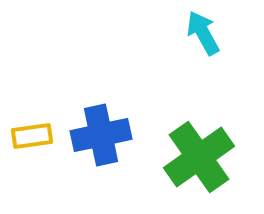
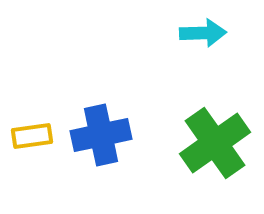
cyan arrow: rotated 117 degrees clockwise
green cross: moved 16 px right, 14 px up
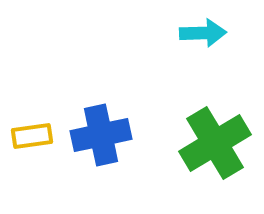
green cross: rotated 4 degrees clockwise
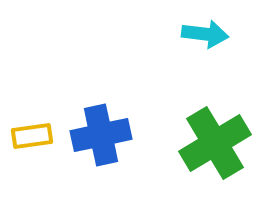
cyan arrow: moved 2 px right, 1 px down; rotated 9 degrees clockwise
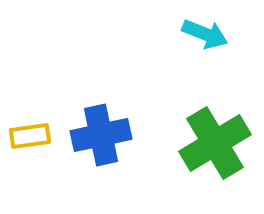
cyan arrow: rotated 15 degrees clockwise
yellow rectangle: moved 2 px left
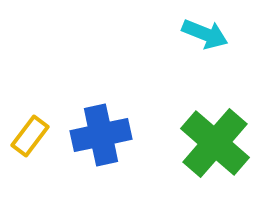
yellow rectangle: rotated 45 degrees counterclockwise
green cross: rotated 18 degrees counterclockwise
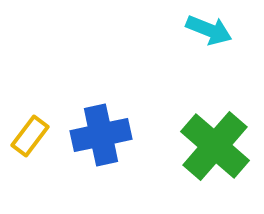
cyan arrow: moved 4 px right, 4 px up
green cross: moved 3 px down
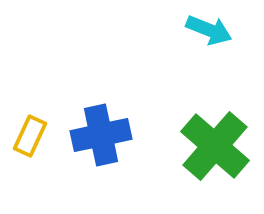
yellow rectangle: rotated 12 degrees counterclockwise
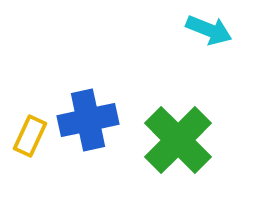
blue cross: moved 13 px left, 15 px up
green cross: moved 37 px left, 6 px up; rotated 4 degrees clockwise
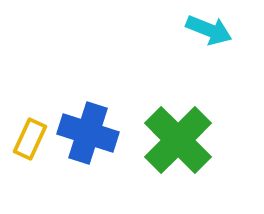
blue cross: moved 13 px down; rotated 30 degrees clockwise
yellow rectangle: moved 3 px down
